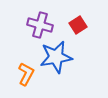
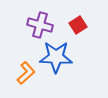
blue star: rotated 12 degrees clockwise
orange L-shape: moved 1 px up; rotated 20 degrees clockwise
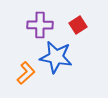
purple cross: rotated 15 degrees counterclockwise
blue star: rotated 8 degrees clockwise
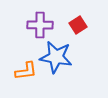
orange L-shape: moved 2 px up; rotated 35 degrees clockwise
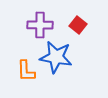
red square: rotated 18 degrees counterclockwise
orange L-shape: rotated 95 degrees clockwise
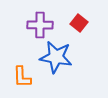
red square: moved 1 px right, 2 px up
orange L-shape: moved 4 px left, 6 px down
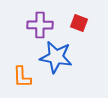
red square: rotated 18 degrees counterclockwise
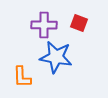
purple cross: moved 4 px right
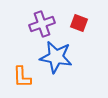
purple cross: moved 2 px left, 1 px up; rotated 20 degrees counterclockwise
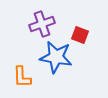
red square: moved 1 px right, 12 px down
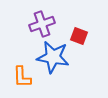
red square: moved 1 px left, 1 px down
blue star: moved 3 px left
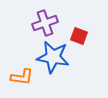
purple cross: moved 3 px right, 1 px up
orange L-shape: rotated 80 degrees counterclockwise
